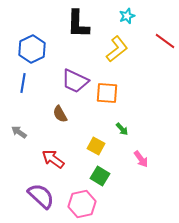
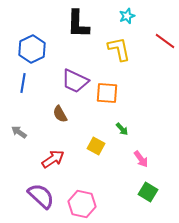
yellow L-shape: moved 2 px right; rotated 64 degrees counterclockwise
red arrow: rotated 110 degrees clockwise
green square: moved 48 px right, 16 px down
pink hexagon: rotated 24 degrees clockwise
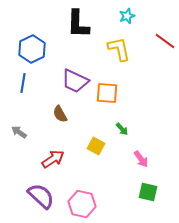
green square: rotated 18 degrees counterclockwise
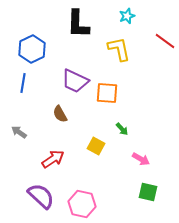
pink arrow: rotated 24 degrees counterclockwise
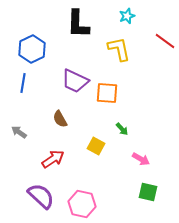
brown semicircle: moved 5 px down
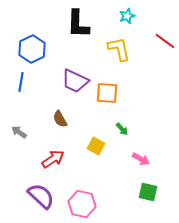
blue line: moved 2 px left, 1 px up
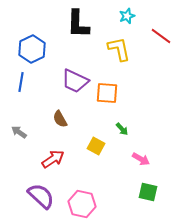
red line: moved 4 px left, 5 px up
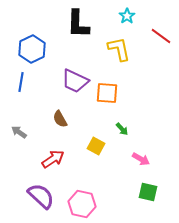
cyan star: rotated 14 degrees counterclockwise
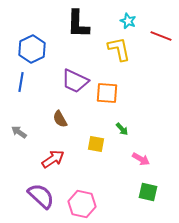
cyan star: moved 1 px right, 5 px down; rotated 14 degrees counterclockwise
red line: rotated 15 degrees counterclockwise
yellow square: moved 2 px up; rotated 18 degrees counterclockwise
